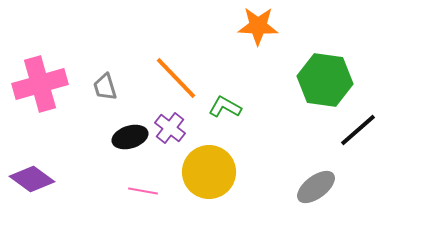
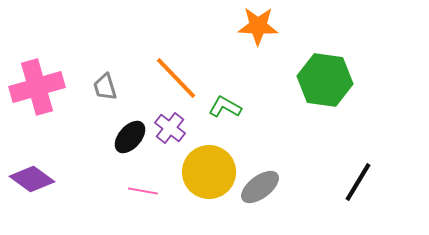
pink cross: moved 3 px left, 3 px down
black line: moved 52 px down; rotated 18 degrees counterclockwise
black ellipse: rotated 32 degrees counterclockwise
gray ellipse: moved 56 px left
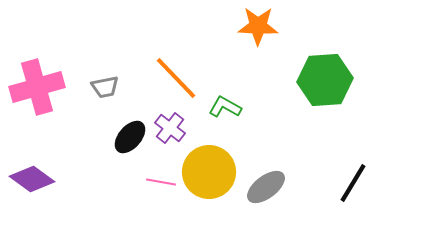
green hexagon: rotated 12 degrees counterclockwise
gray trapezoid: rotated 84 degrees counterclockwise
black line: moved 5 px left, 1 px down
gray ellipse: moved 6 px right
pink line: moved 18 px right, 9 px up
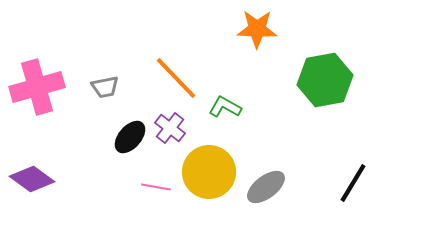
orange star: moved 1 px left, 3 px down
green hexagon: rotated 6 degrees counterclockwise
pink line: moved 5 px left, 5 px down
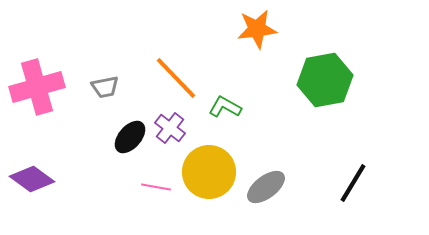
orange star: rotated 9 degrees counterclockwise
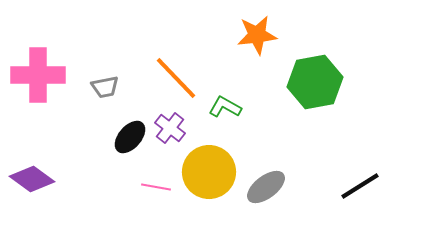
orange star: moved 6 px down
green hexagon: moved 10 px left, 2 px down
pink cross: moved 1 px right, 12 px up; rotated 16 degrees clockwise
black line: moved 7 px right, 3 px down; rotated 27 degrees clockwise
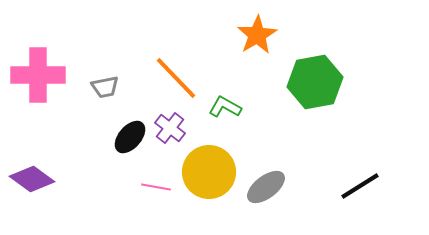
orange star: rotated 24 degrees counterclockwise
